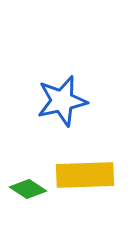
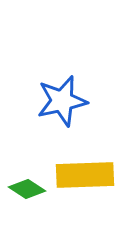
green diamond: moved 1 px left
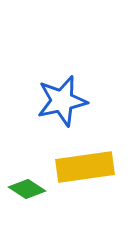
yellow rectangle: moved 8 px up; rotated 6 degrees counterclockwise
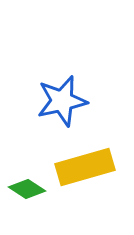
yellow rectangle: rotated 8 degrees counterclockwise
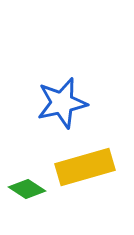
blue star: moved 2 px down
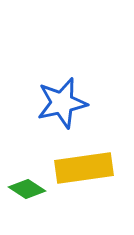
yellow rectangle: moved 1 px left, 1 px down; rotated 8 degrees clockwise
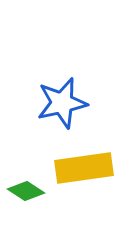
green diamond: moved 1 px left, 2 px down
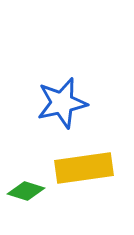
green diamond: rotated 15 degrees counterclockwise
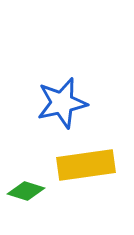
yellow rectangle: moved 2 px right, 3 px up
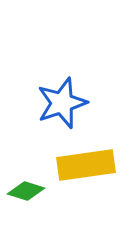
blue star: rotated 6 degrees counterclockwise
